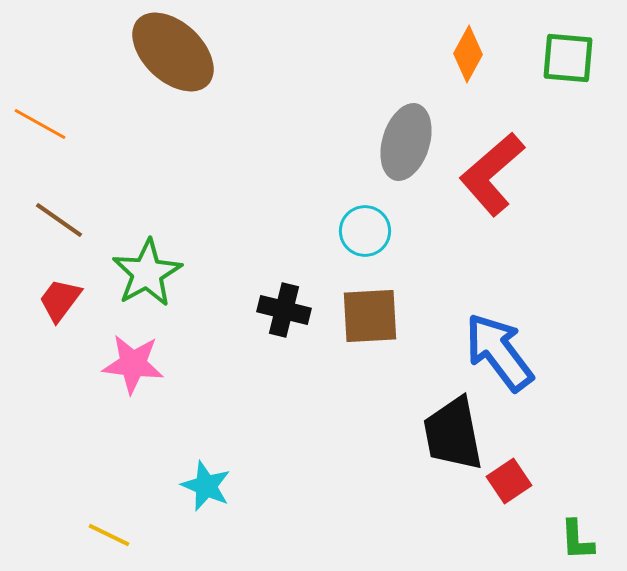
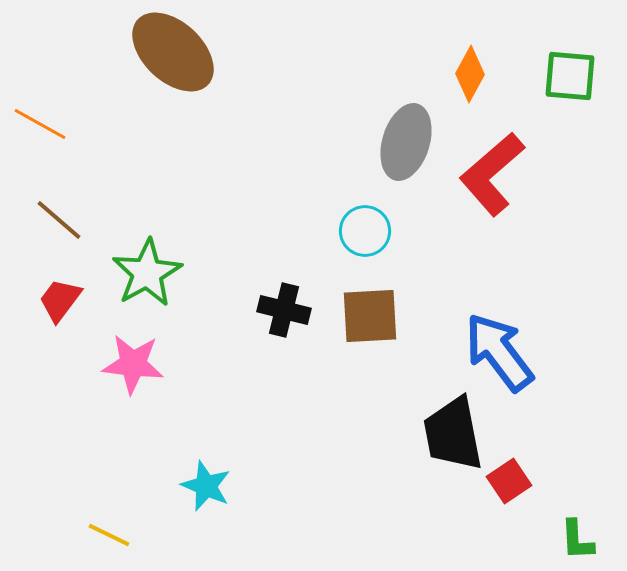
orange diamond: moved 2 px right, 20 px down
green square: moved 2 px right, 18 px down
brown line: rotated 6 degrees clockwise
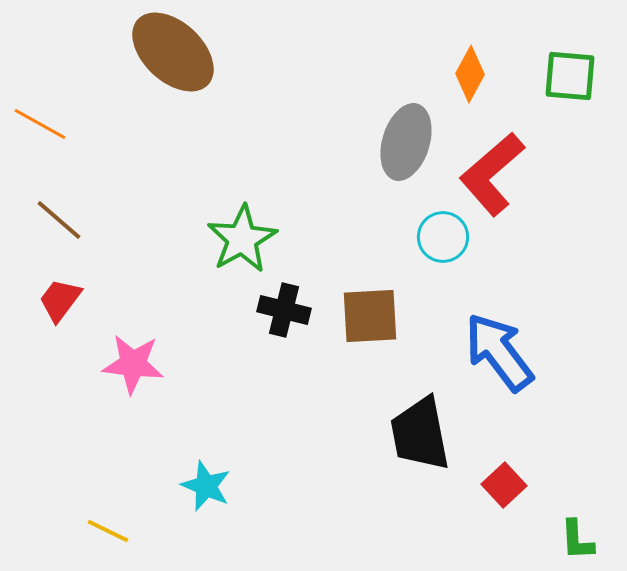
cyan circle: moved 78 px right, 6 px down
green star: moved 95 px right, 34 px up
black trapezoid: moved 33 px left
red square: moved 5 px left, 4 px down; rotated 9 degrees counterclockwise
yellow line: moved 1 px left, 4 px up
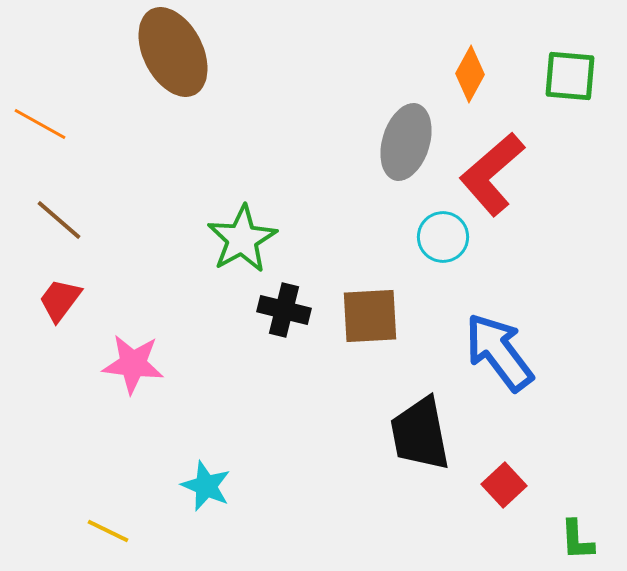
brown ellipse: rotated 20 degrees clockwise
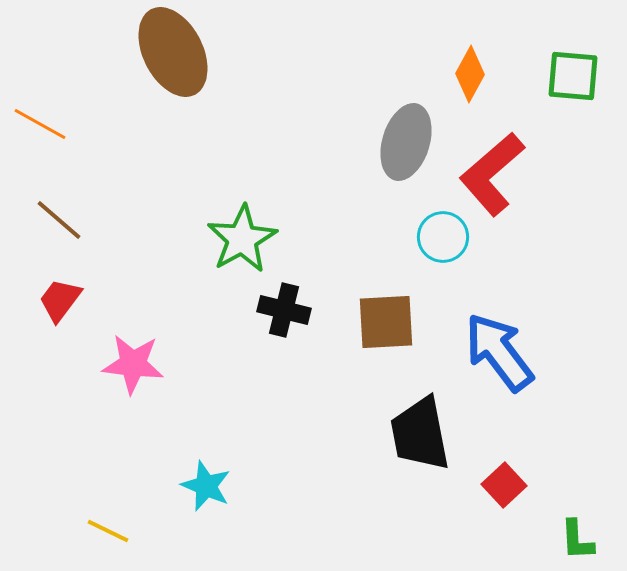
green square: moved 3 px right
brown square: moved 16 px right, 6 px down
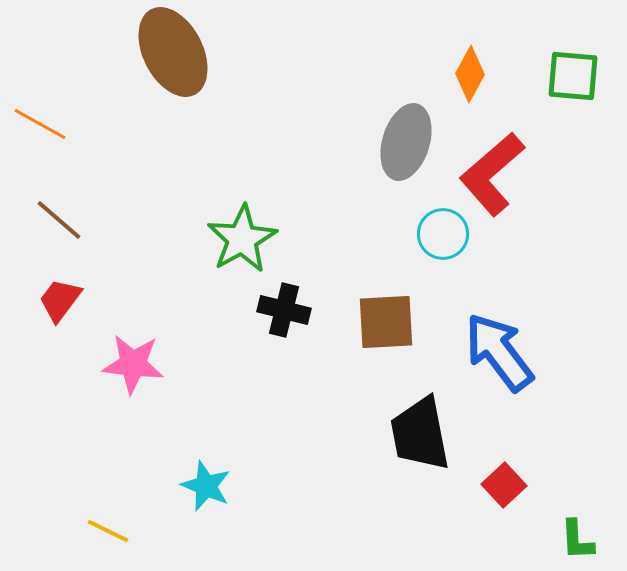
cyan circle: moved 3 px up
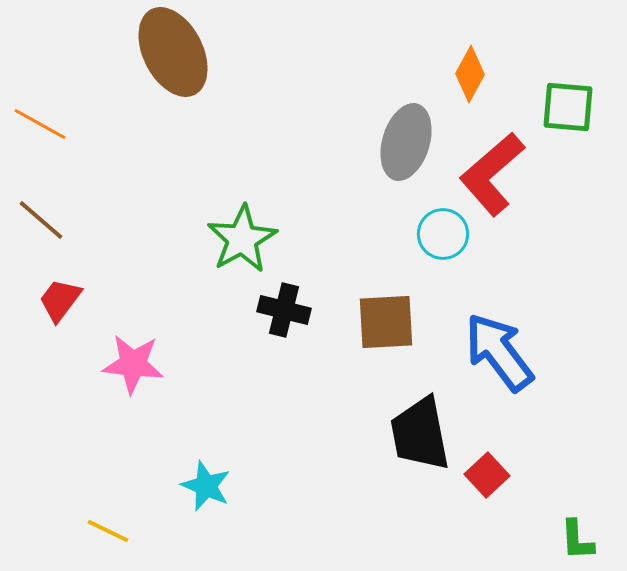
green square: moved 5 px left, 31 px down
brown line: moved 18 px left
red square: moved 17 px left, 10 px up
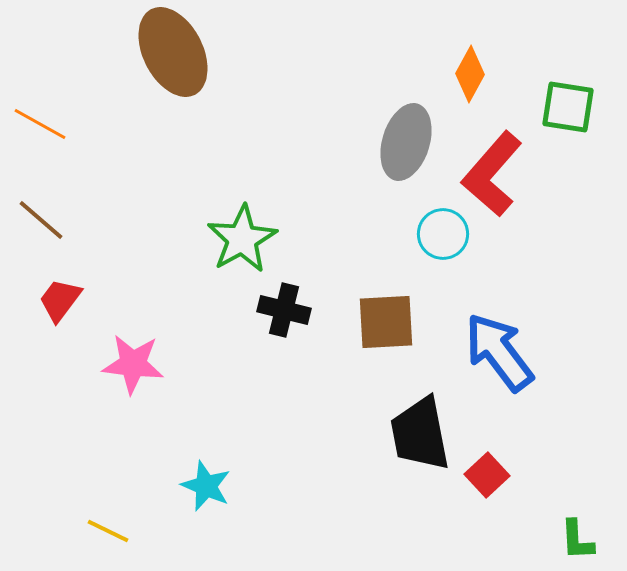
green square: rotated 4 degrees clockwise
red L-shape: rotated 8 degrees counterclockwise
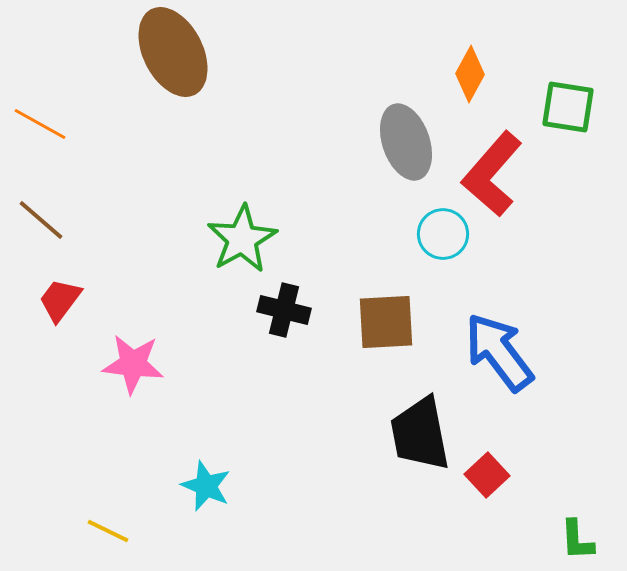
gray ellipse: rotated 36 degrees counterclockwise
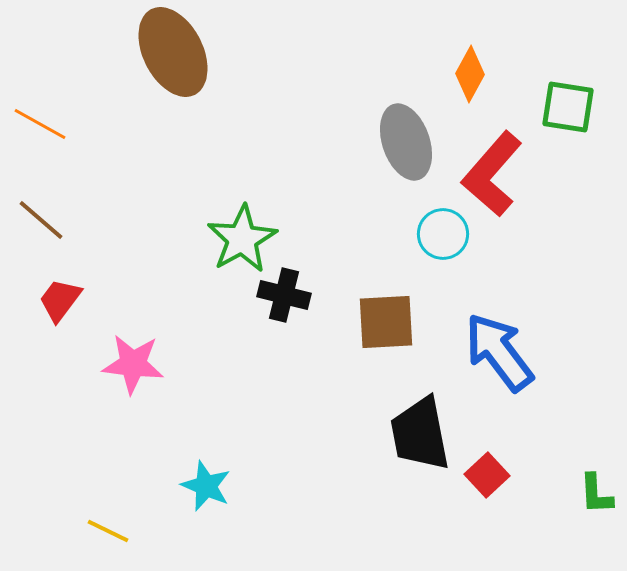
black cross: moved 15 px up
green L-shape: moved 19 px right, 46 px up
